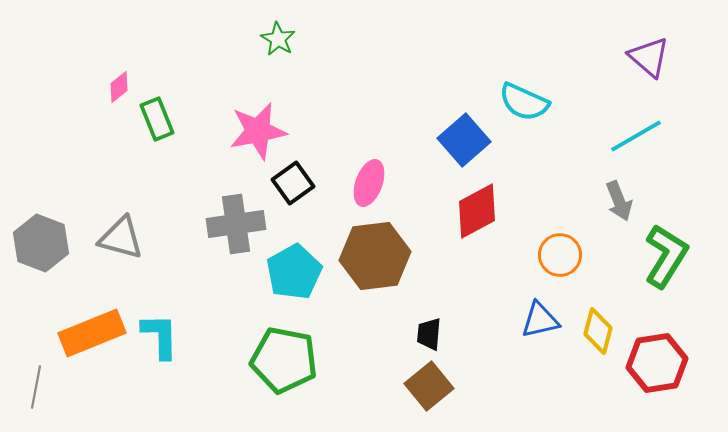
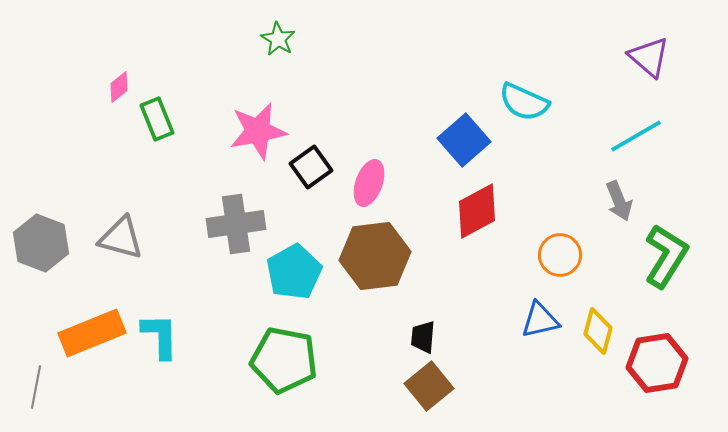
black square: moved 18 px right, 16 px up
black trapezoid: moved 6 px left, 3 px down
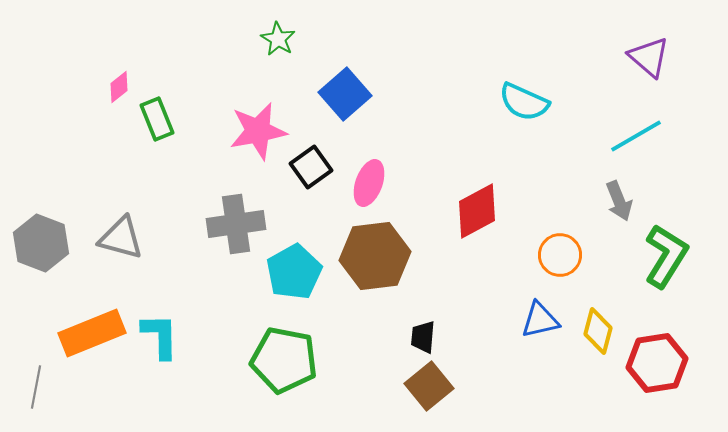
blue square: moved 119 px left, 46 px up
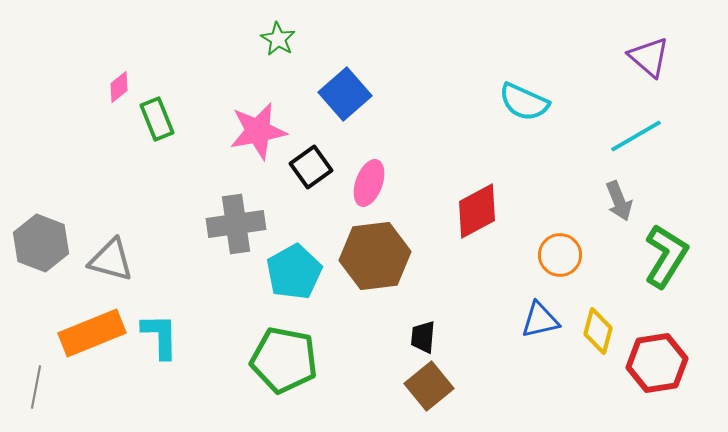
gray triangle: moved 10 px left, 22 px down
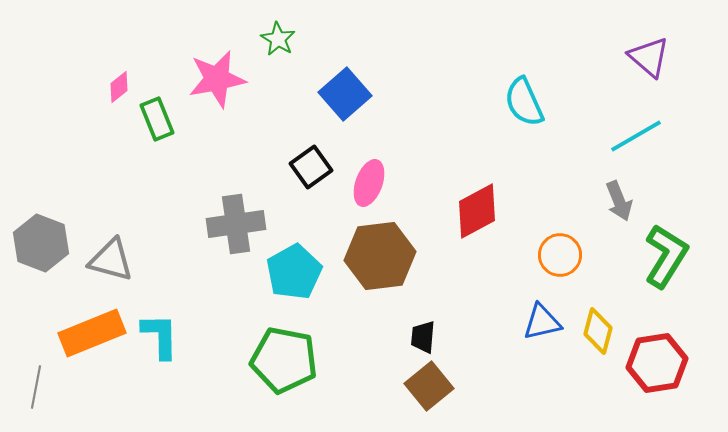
cyan semicircle: rotated 42 degrees clockwise
pink star: moved 41 px left, 52 px up
brown hexagon: moved 5 px right
blue triangle: moved 2 px right, 2 px down
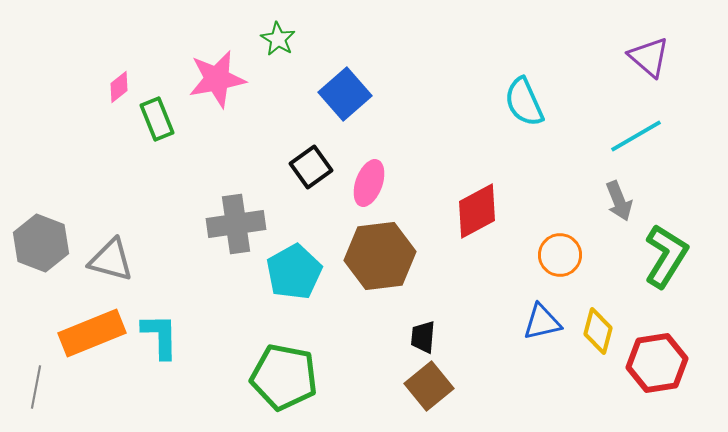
green pentagon: moved 17 px down
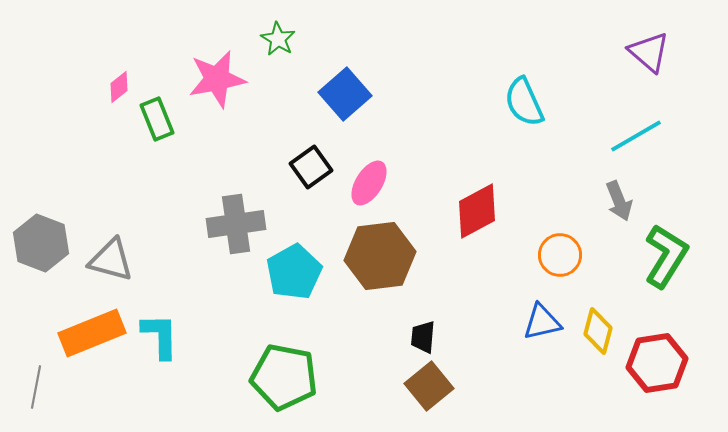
purple triangle: moved 5 px up
pink ellipse: rotated 12 degrees clockwise
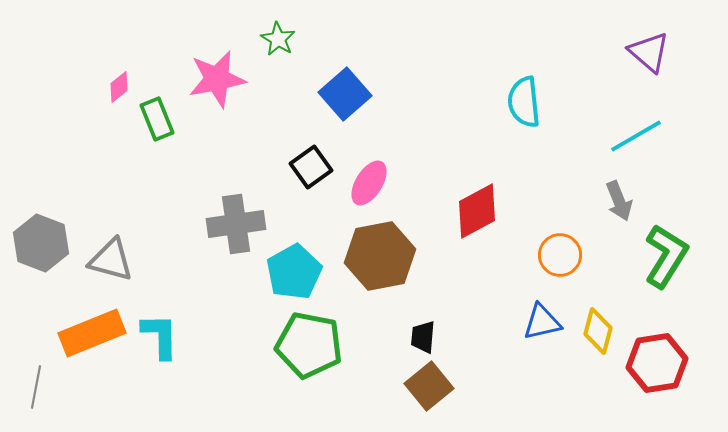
cyan semicircle: rotated 18 degrees clockwise
brown hexagon: rotated 4 degrees counterclockwise
green pentagon: moved 25 px right, 32 px up
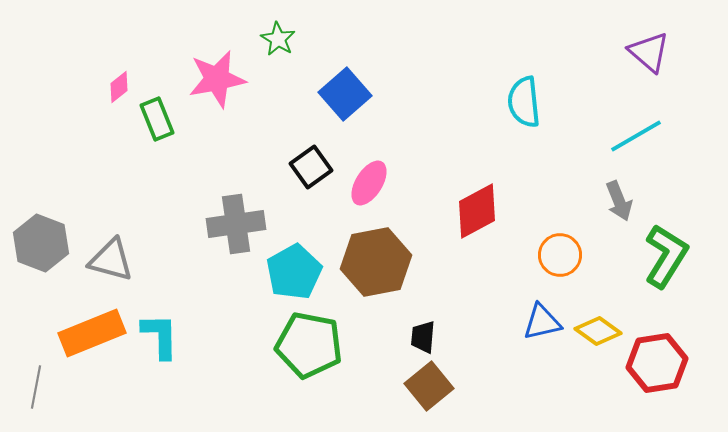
brown hexagon: moved 4 px left, 6 px down
yellow diamond: rotated 69 degrees counterclockwise
